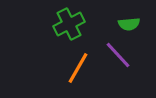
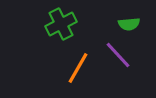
green cross: moved 8 px left
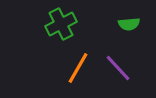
purple line: moved 13 px down
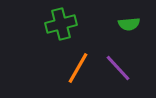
green cross: rotated 12 degrees clockwise
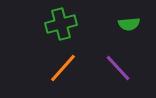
orange line: moved 15 px left; rotated 12 degrees clockwise
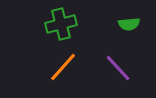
orange line: moved 1 px up
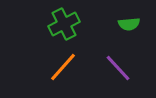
green cross: moved 3 px right; rotated 12 degrees counterclockwise
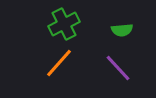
green semicircle: moved 7 px left, 6 px down
orange line: moved 4 px left, 4 px up
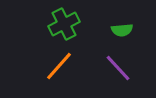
orange line: moved 3 px down
